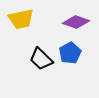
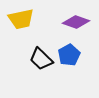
blue pentagon: moved 1 px left, 2 px down
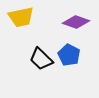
yellow trapezoid: moved 2 px up
blue pentagon: rotated 15 degrees counterclockwise
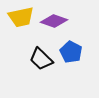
purple diamond: moved 22 px left, 1 px up
blue pentagon: moved 2 px right, 3 px up
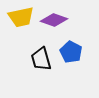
purple diamond: moved 1 px up
black trapezoid: rotated 30 degrees clockwise
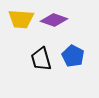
yellow trapezoid: moved 2 px down; rotated 16 degrees clockwise
blue pentagon: moved 2 px right, 4 px down
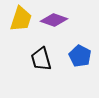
yellow trapezoid: rotated 76 degrees counterclockwise
blue pentagon: moved 7 px right
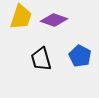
yellow trapezoid: moved 2 px up
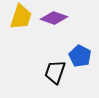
purple diamond: moved 2 px up
black trapezoid: moved 14 px right, 13 px down; rotated 35 degrees clockwise
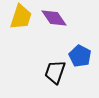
purple diamond: rotated 36 degrees clockwise
